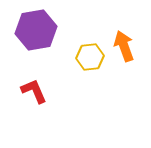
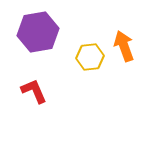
purple hexagon: moved 2 px right, 2 px down
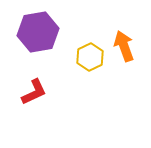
yellow hexagon: rotated 20 degrees counterclockwise
red L-shape: moved 1 px down; rotated 88 degrees clockwise
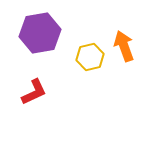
purple hexagon: moved 2 px right, 1 px down
yellow hexagon: rotated 12 degrees clockwise
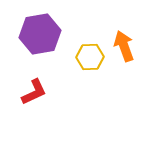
purple hexagon: moved 1 px down
yellow hexagon: rotated 12 degrees clockwise
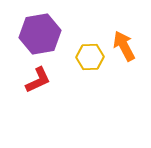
orange arrow: rotated 8 degrees counterclockwise
red L-shape: moved 4 px right, 12 px up
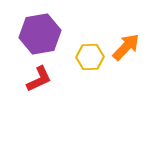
orange arrow: moved 2 px right, 1 px down; rotated 72 degrees clockwise
red L-shape: moved 1 px right, 1 px up
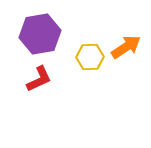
orange arrow: rotated 12 degrees clockwise
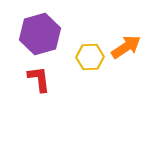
purple hexagon: rotated 6 degrees counterclockwise
red L-shape: rotated 72 degrees counterclockwise
